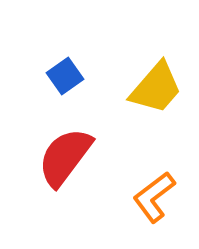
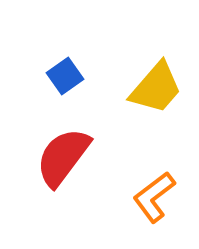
red semicircle: moved 2 px left
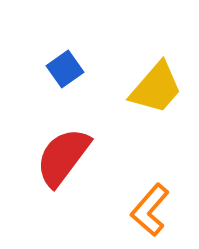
blue square: moved 7 px up
orange L-shape: moved 4 px left, 13 px down; rotated 12 degrees counterclockwise
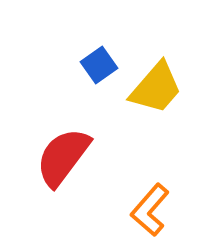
blue square: moved 34 px right, 4 px up
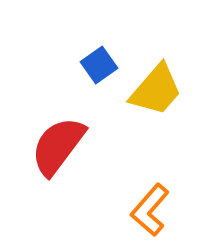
yellow trapezoid: moved 2 px down
red semicircle: moved 5 px left, 11 px up
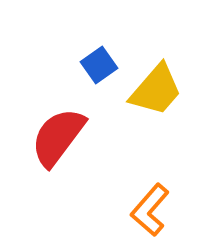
red semicircle: moved 9 px up
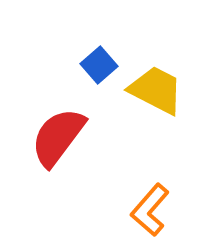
blue square: rotated 6 degrees counterclockwise
yellow trapezoid: rotated 104 degrees counterclockwise
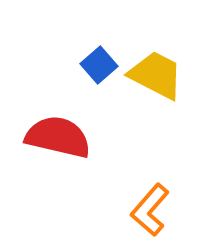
yellow trapezoid: moved 15 px up
red semicircle: rotated 66 degrees clockwise
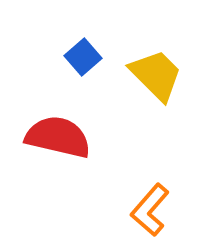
blue square: moved 16 px left, 8 px up
yellow trapezoid: rotated 18 degrees clockwise
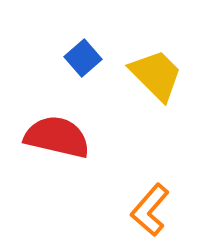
blue square: moved 1 px down
red semicircle: moved 1 px left
